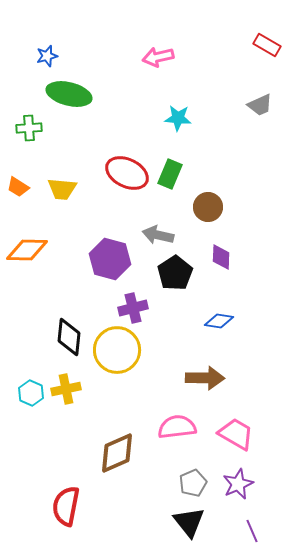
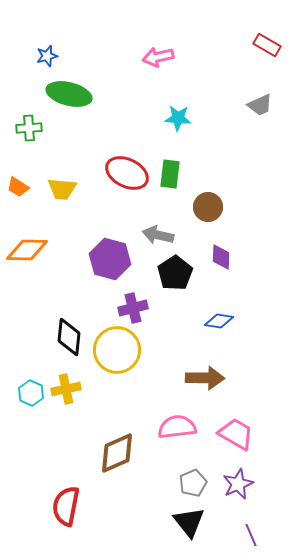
green rectangle: rotated 16 degrees counterclockwise
purple line: moved 1 px left, 4 px down
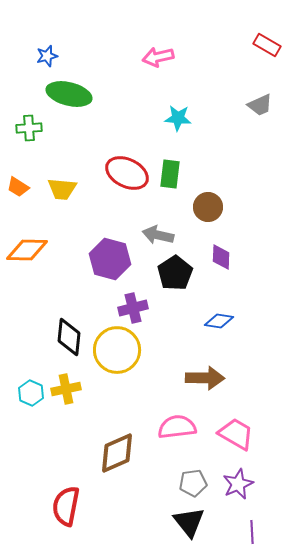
gray pentagon: rotated 16 degrees clockwise
purple line: moved 1 px right, 3 px up; rotated 20 degrees clockwise
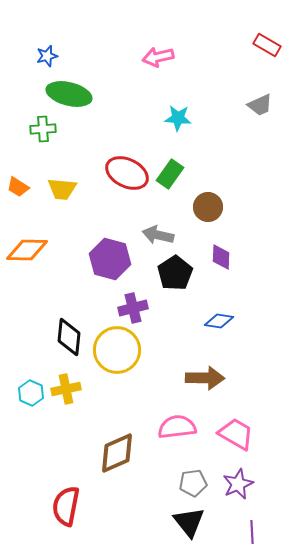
green cross: moved 14 px right, 1 px down
green rectangle: rotated 28 degrees clockwise
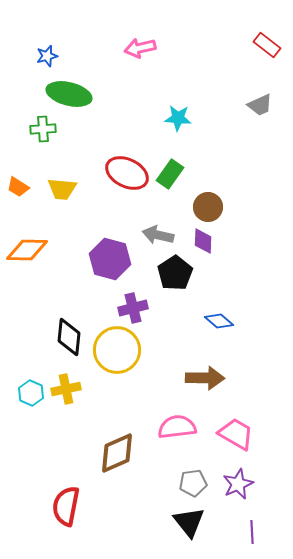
red rectangle: rotated 8 degrees clockwise
pink arrow: moved 18 px left, 9 px up
purple diamond: moved 18 px left, 16 px up
blue diamond: rotated 32 degrees clockwise
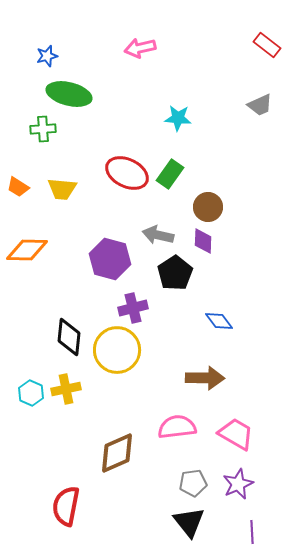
blue diamond: rotated 12 degrees clockwise
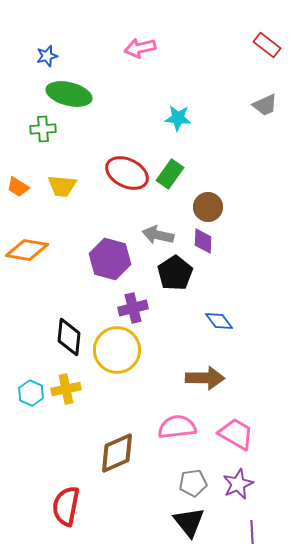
gray trapezoid: moved 5 px right
yellow trapezoid: moved 3 px up
orange diamond: rotated 9 degrees clockwise
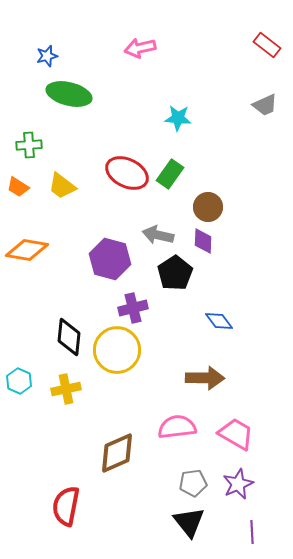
green cross: moved 14 px left, 16 px down
yellow trapezoid: rotated 32 degrees clockwise
cyan hexagon: moved 12 px left, 12 px up
